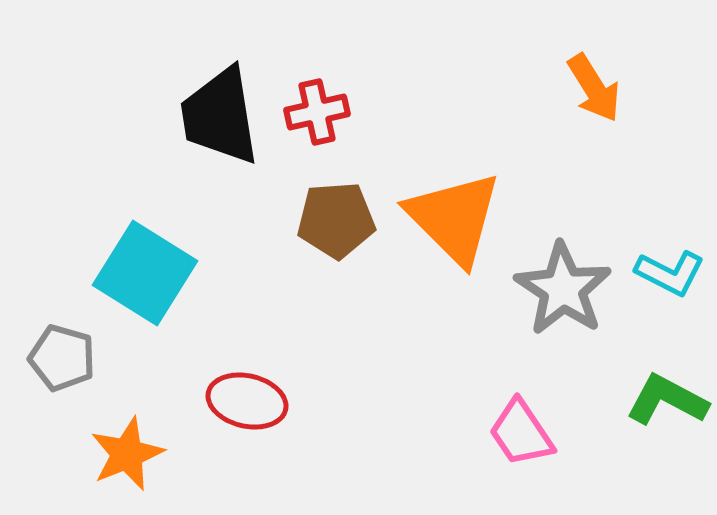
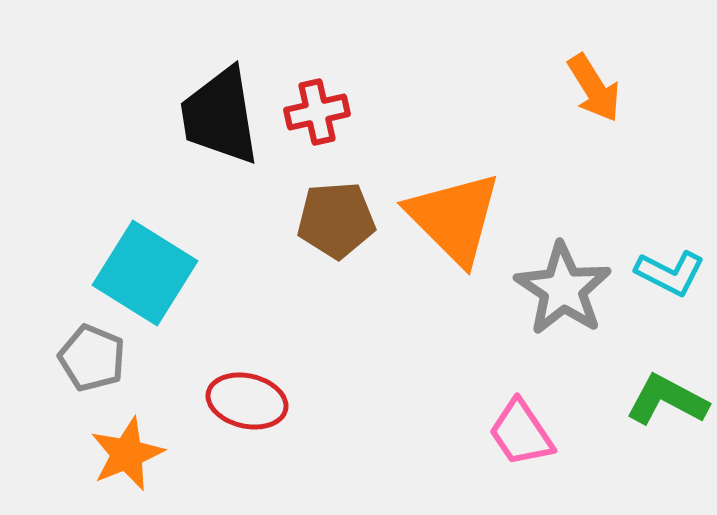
gray pentagon: moved 30 px right; rotated 6 degrees clockwise
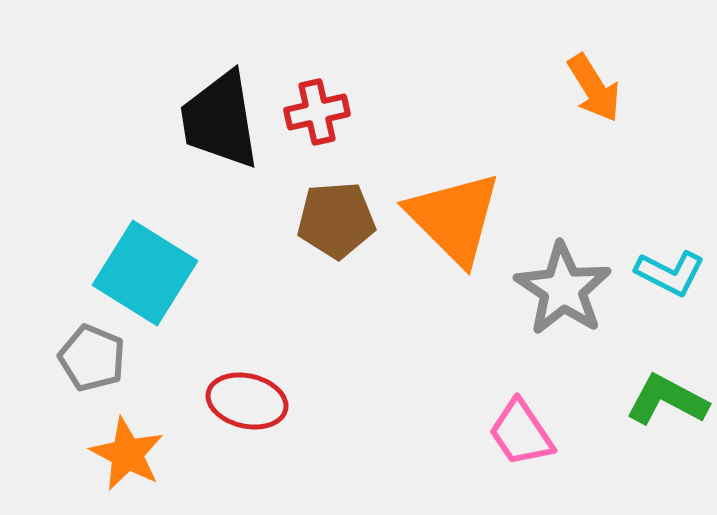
black trapezoid: moved 4 px down
orange star: rotated 22 degrees counterclockwise
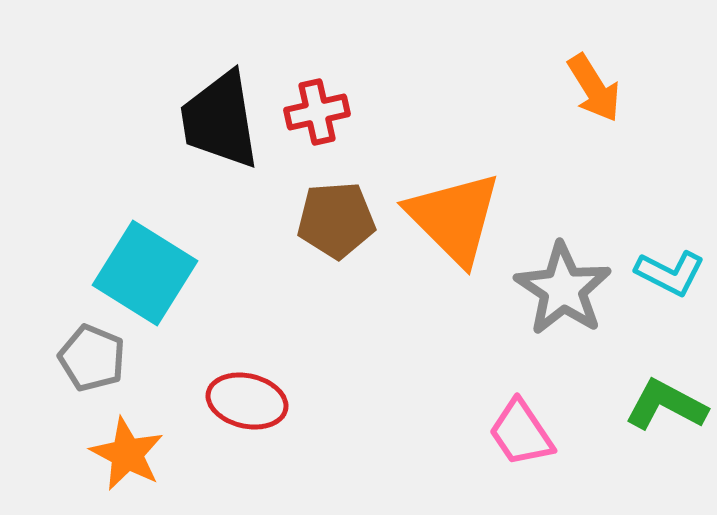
green L-shape: moved 1 px left, 5 px down
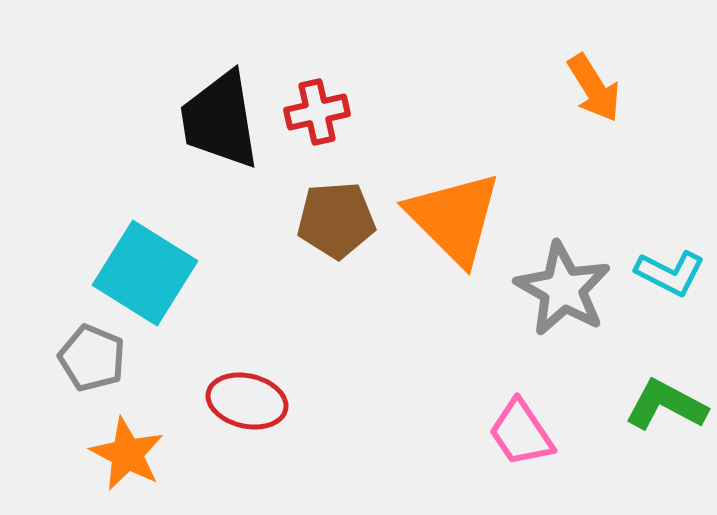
gray star: rotated 4 degrees counterclockwise
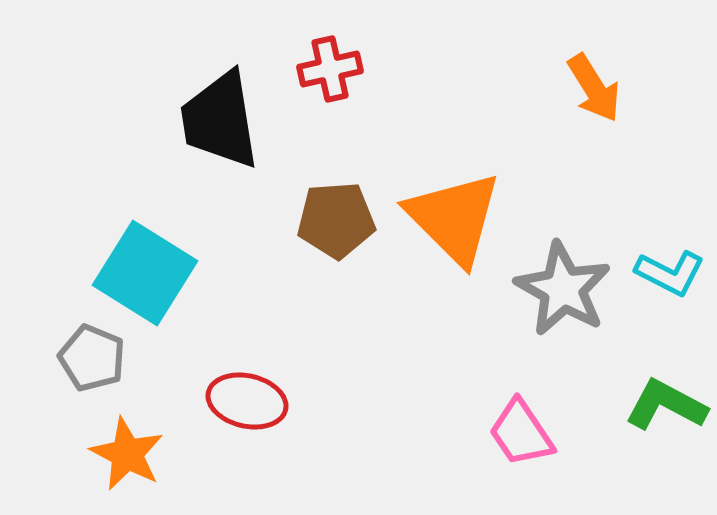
red cross: moved 13 px right, 43 px up
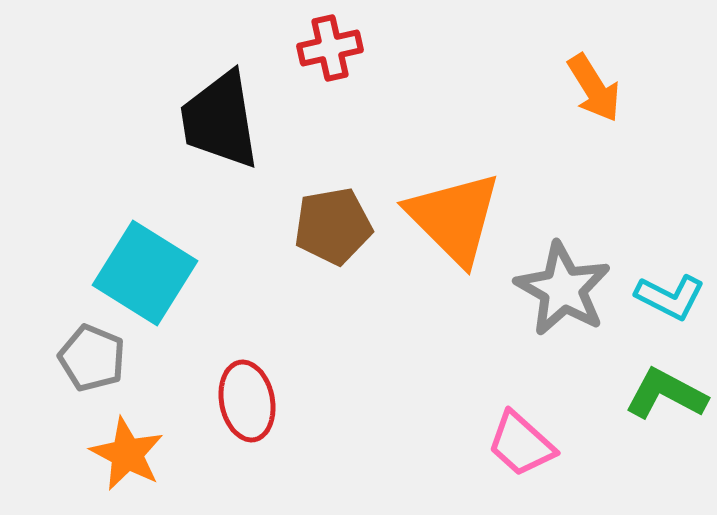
red cross: moved 21 px up
brown pentagon: moved 3 px left, 6 px down; rotated 6 degrees counterclockwise
cyan L-shape: moved 24 px down
red ellipse: rotated 66 degrees clockwise
green L-shape: moved 11 px up
pink trapezoid: moved 11 px down; rotated 14 degrees counterclockwise
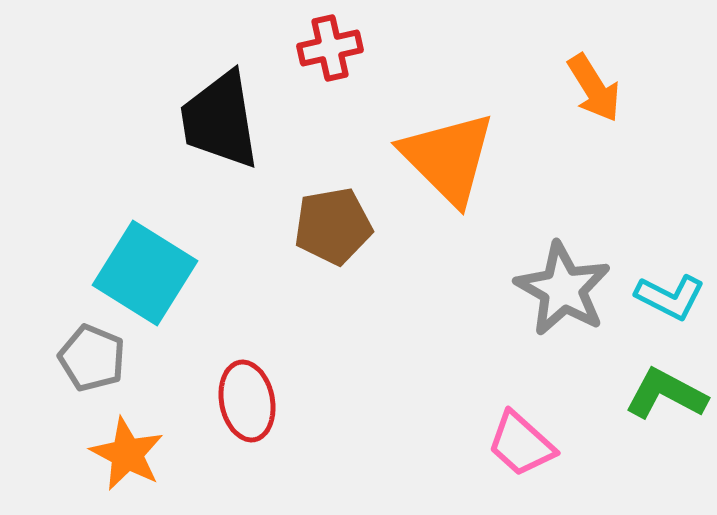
orange triangle: moved 6 px left, 60 px up
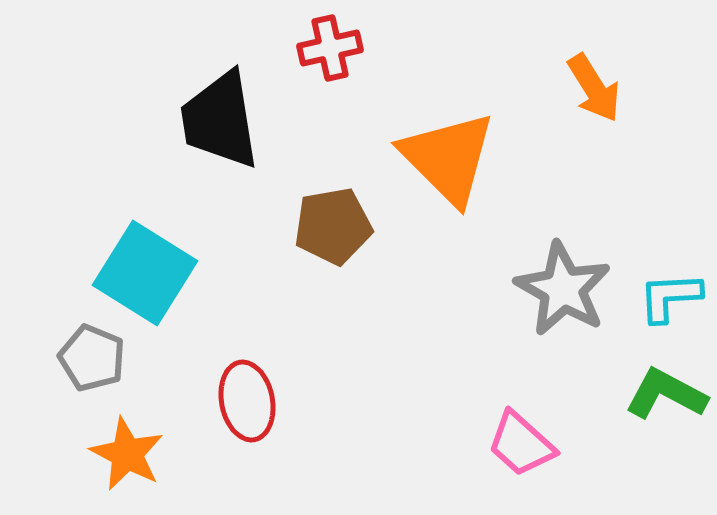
cyan L-shape: rotated 150 degrees clockwise
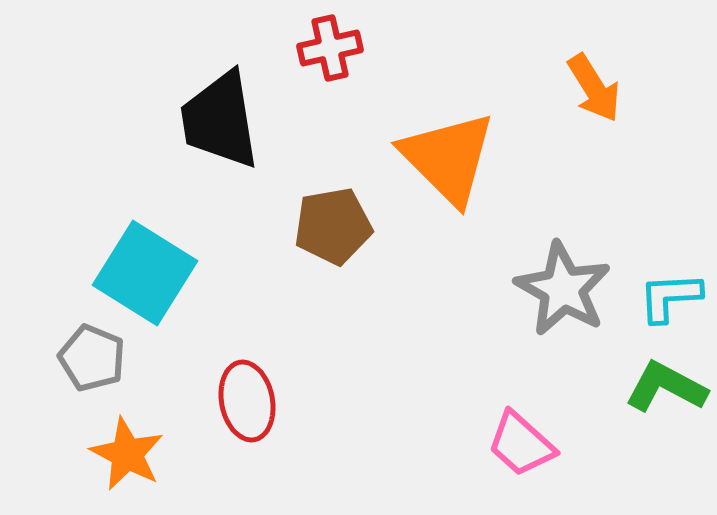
green L-shape: moved 7 px up
